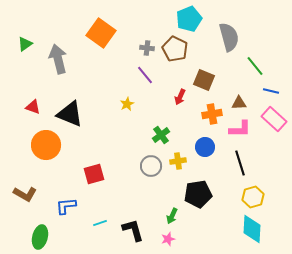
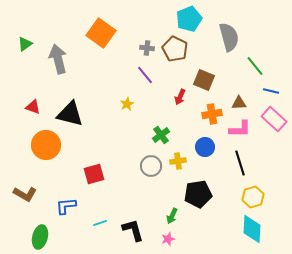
black triangle: rotated 8 degrees counterclockwise
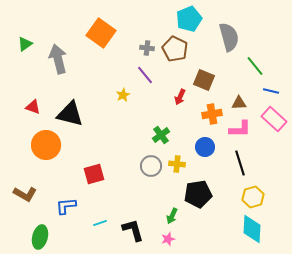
yellow star: moved 4 px left, 9 px up
yellow cross: moved 1 px left, 3 px down; rotated 14 degrees clockwise
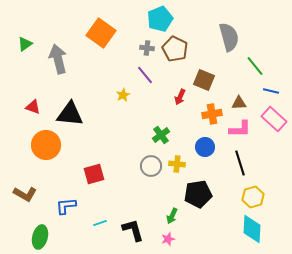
cyan pentagon: moved 29 px left
black triangle: rotated 8 degrees counterclockwise
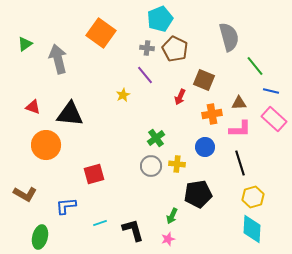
green cross: moved 5 px left, 3 px down
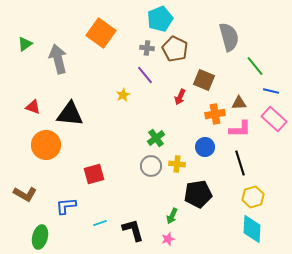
orange cross: moved 3 px right
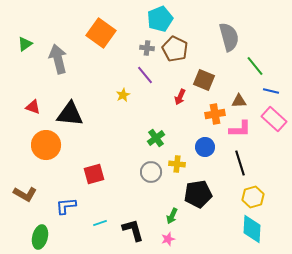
brown triangle: moved 2 px up
gray circle: moved 6 px down
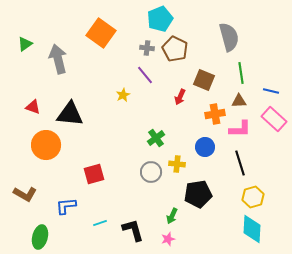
green line: moved 14 px left, 7 px down; rotated 30 degrees clockwise
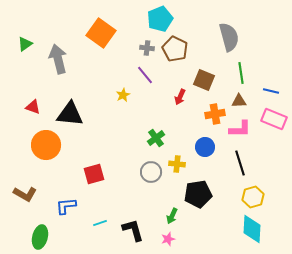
pink rectangle: rotated 20 degrees counterclockwise
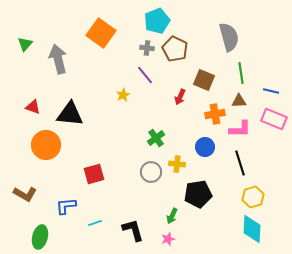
cyan pentagon: moved 3 px left, 2 px down
green triangle: rotated 14 degrees counterclockwise
cyan line: moved 5 px left
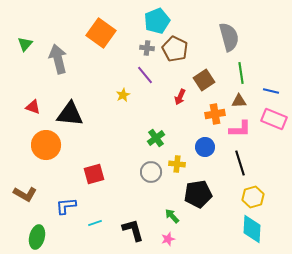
brown square: rotated 35 degrees clockwise
green arrow: rotated 112 degrees clockwise
green ellipse: moved 3 px left
